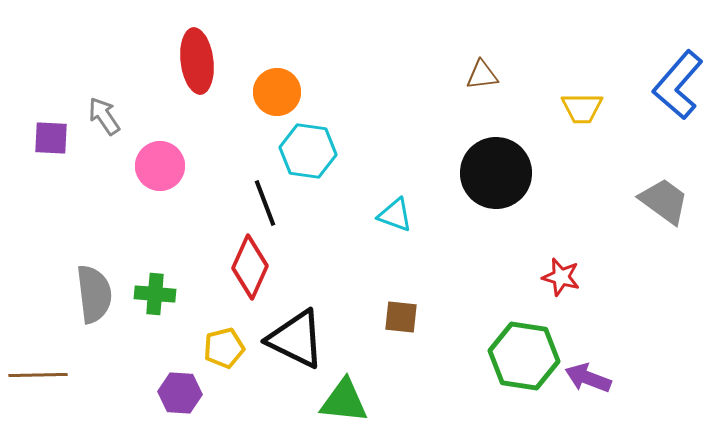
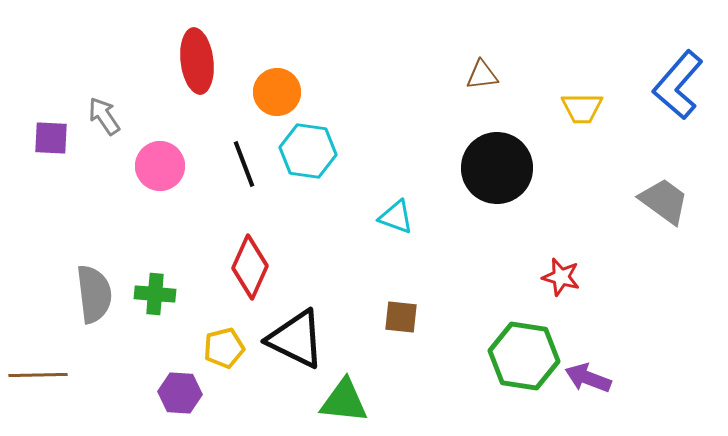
black circle: moved 1 px right, 5 px up
black line: moved 21 px left, 39 px up
cyan triangle: moved 1 px right, 2 px down
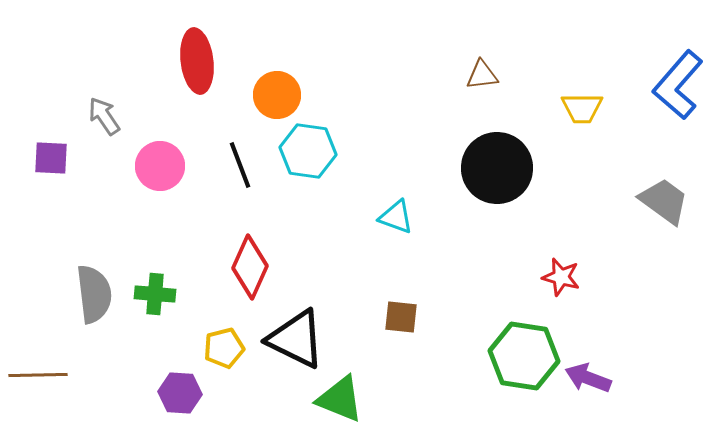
orange circle: moved 3 px down
purple square: moved 20 px down
black line: moved 4 px left, 1 px down
green triangle: moved 4 px left, 2 px up; rotated 16 degrees clockwise
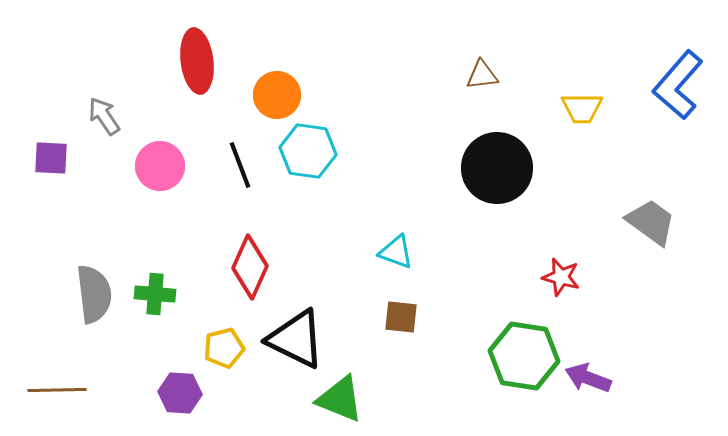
gray trapezoid: moved 13 px left, 21 px down
cyan triangle: moved 35 px down
brown line: moved 19 px right, 15 px down
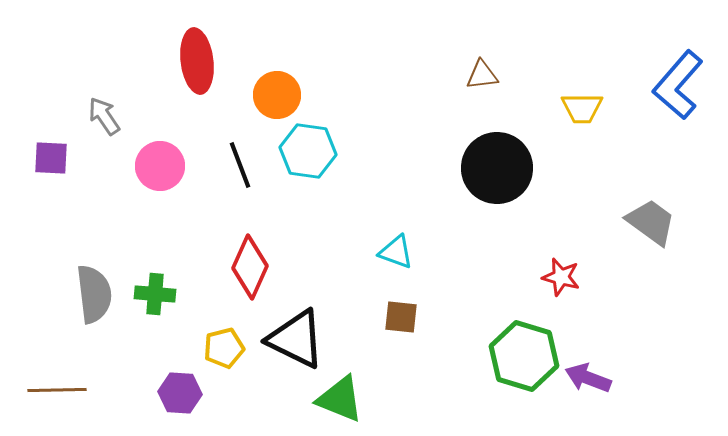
green hexagon: rotated 8 degrees clockwise
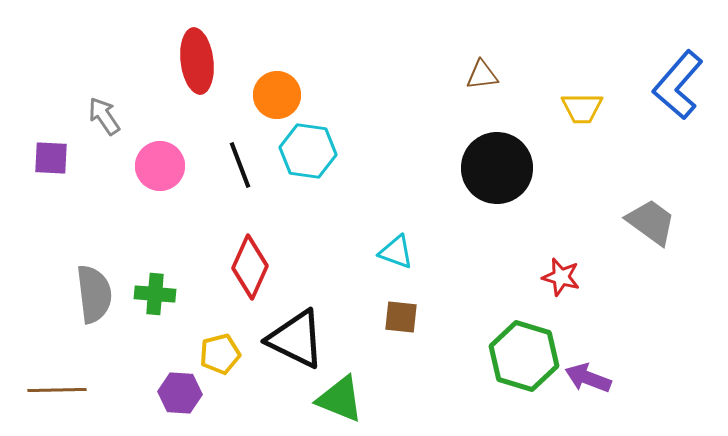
yellow pentagon: moved 4 px left, 6 px down
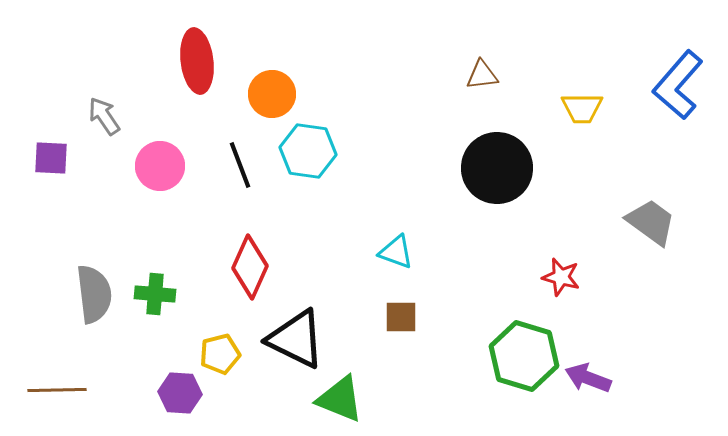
orange circle: moved 5 px left, 1 px up
brown square: rotated 6 degrees counterclockwise
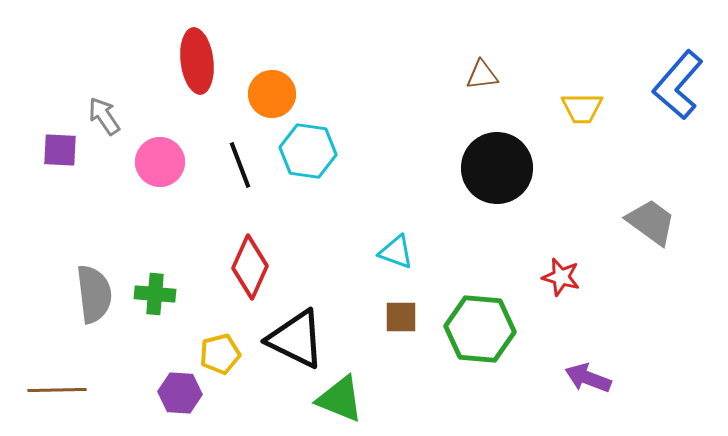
purple square: moved 9 px right, 8 px up
pink circle: moved 4 px up
green hexagon: moved 44 px left, 27 px up; rotated 12 degrees counterclockwise
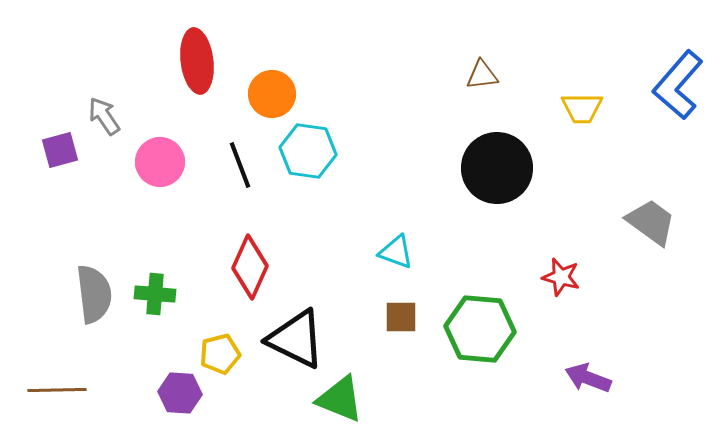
purple square: rotated 18 degrees counterclockwise
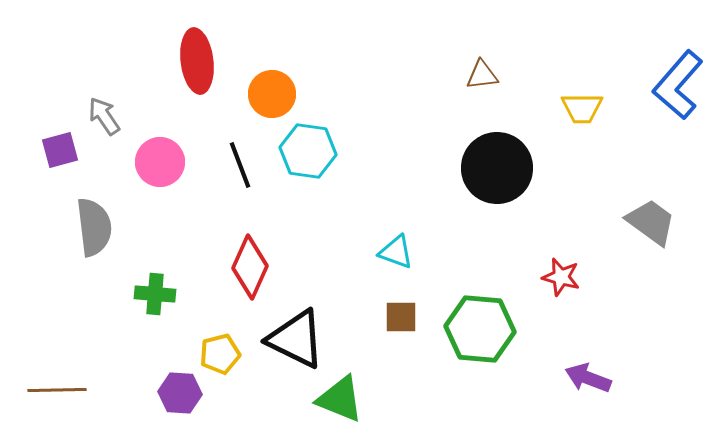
gray semicircle: moved 67 px up
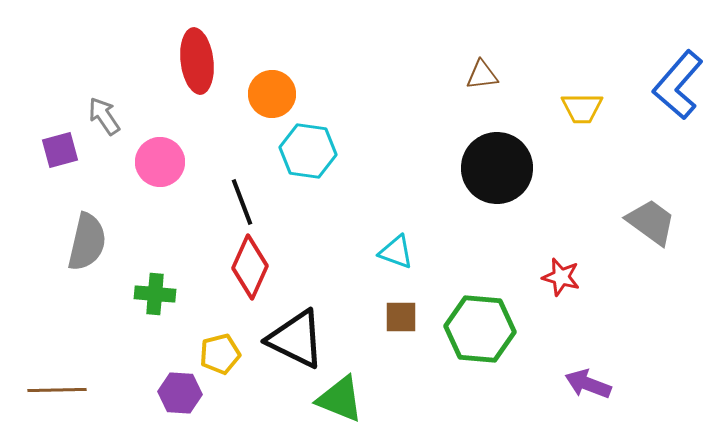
black line: moved 2 px right, 37 px down
gray semicircle: moved 7 px left, 15 px down; rotated 20 degrees clockwise
purple arrow: moved 6 px down
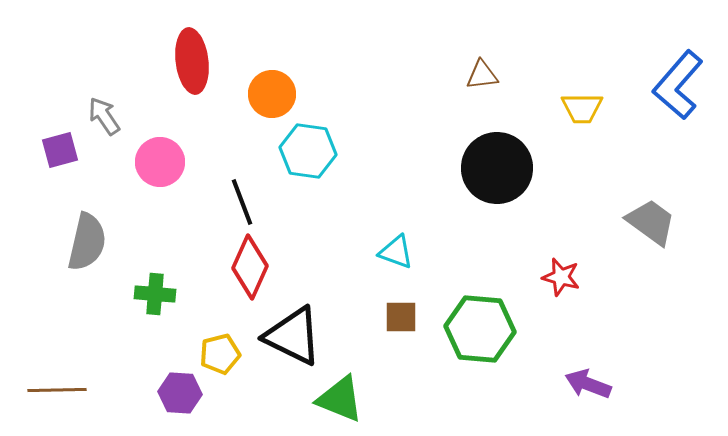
red ellipse: moved 5 px left
black triangle: moved 3 px left, 3 px up
